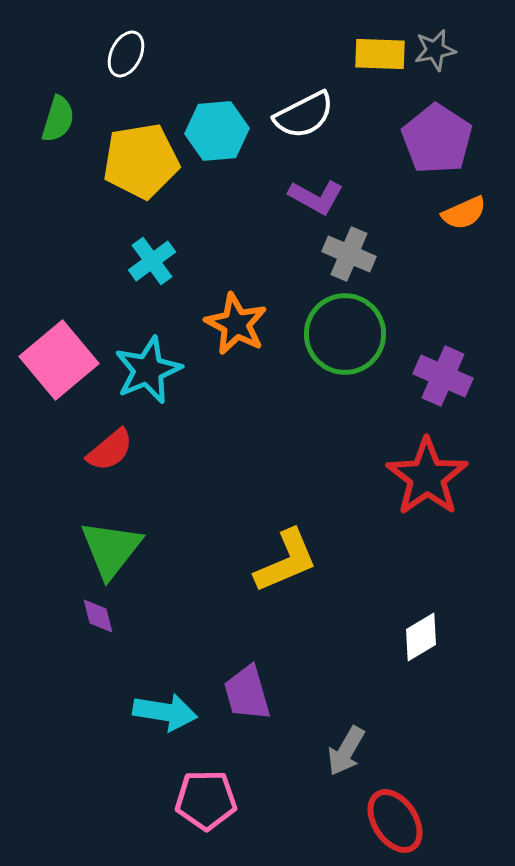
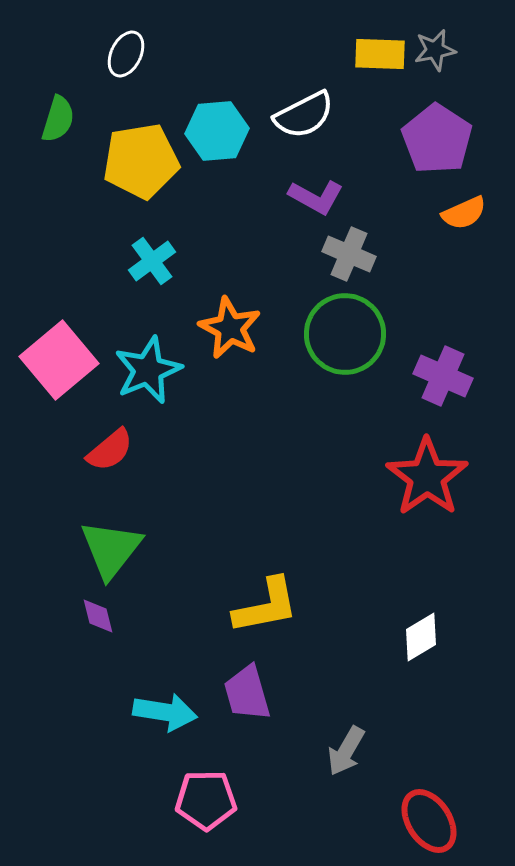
orange star: moved 6 px left, 4 px down
yellow L-shape: moved 20 px left, 45 px down; rotated 12 degrees clockwise
red ellipse: moved 34 px right
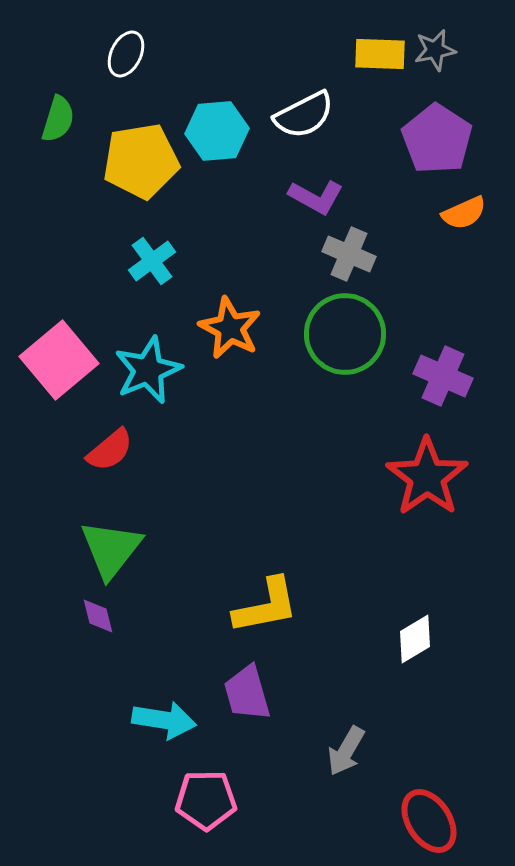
white diamond: moved 6 px left, 2 px down
cyan arrow: moved 1 px left, 8 px down
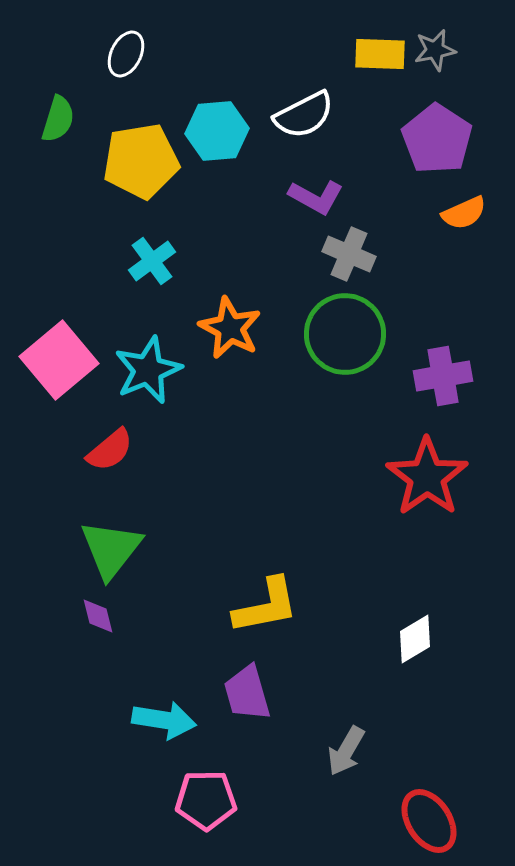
purple cross: rotated 34 degrees counterclockwise
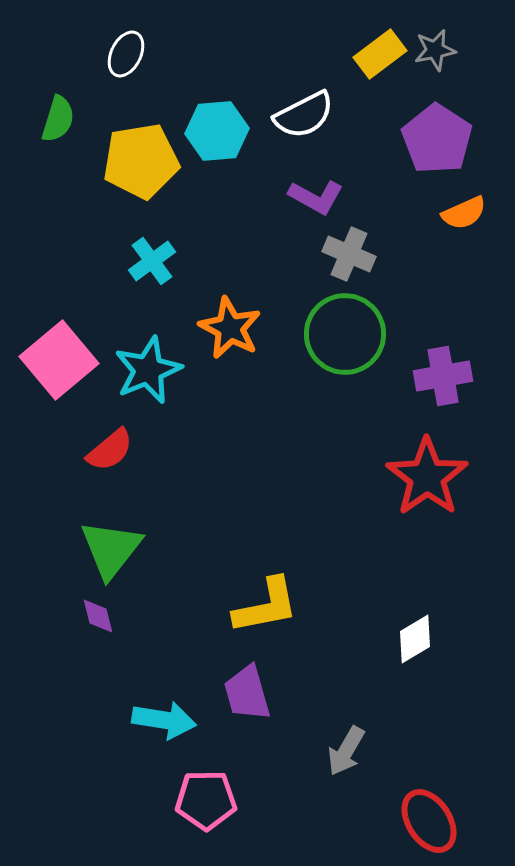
yellow rectangle: rotated 39 degrees counterclockwise
